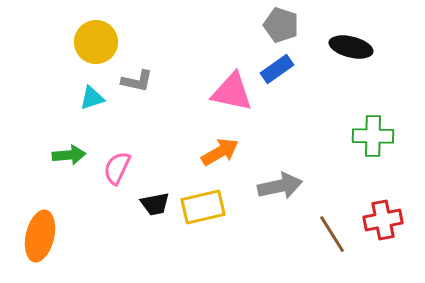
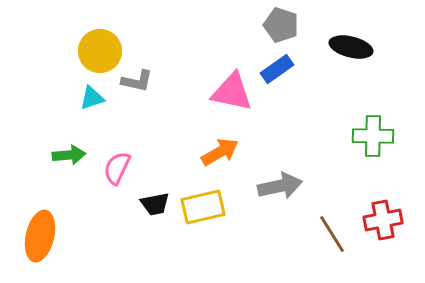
yellow circle: moved 4 px right, 9 px down
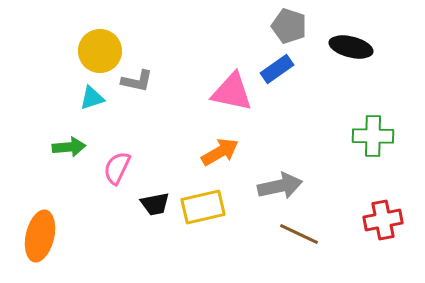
gray pentagon: moved 8 px right, 1 px down
green arrow: moved 8 px up
brown line: moved 33 px left; rotated 33 degrees counterclockwise
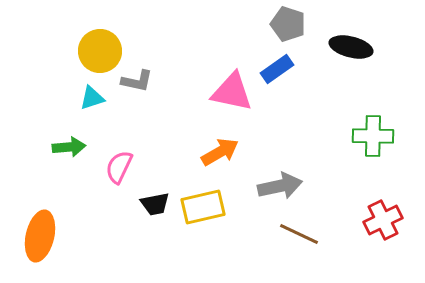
gray pentagon: moved 1 px left, 2 px up
pink semicircle: moved 2 px right, 1 px up
red cross: rotated 15 degrees counterclockwise
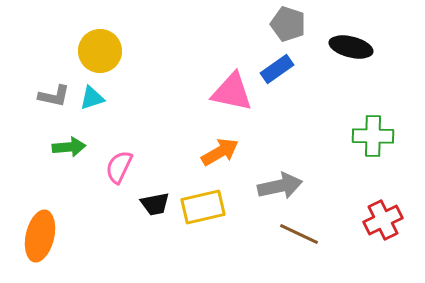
gray L-shape: moved 83 px left, 15 px down
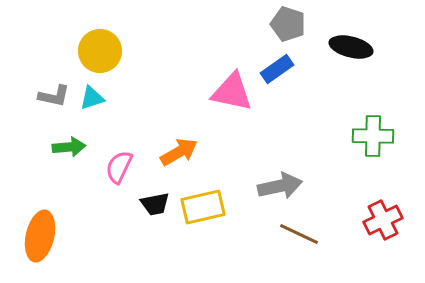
orange arrow: moved 41 px left
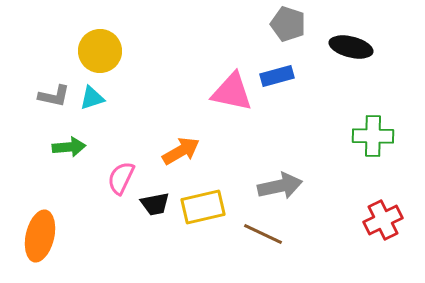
blue rectangle: moved 7 px down; rotated 20 degrees clockwise
orange arrow: moved 2 px right, 1 px up
pink semicircle: moved 2 px right, 11 px down
brown line: moved 36 px left
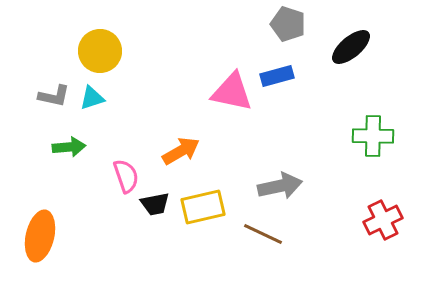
black ellipse: rotated 54 degrees counterclockwise
pink semicircle: moved 5 px right, 2 px up; rotated 136 degrees clockwise
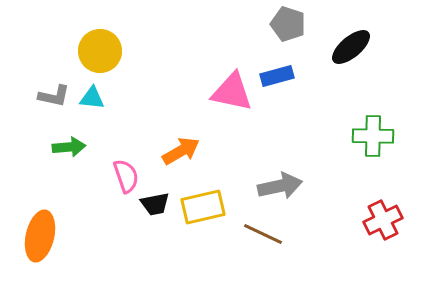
cyan triangle: rotated 24 degrees clockwise
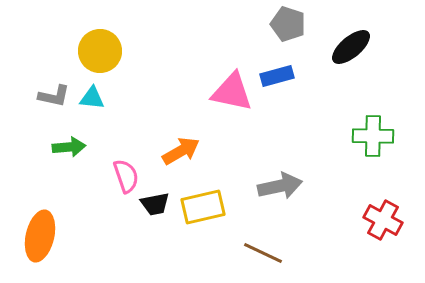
red cross: rotated 36 degrees counterclockwise
brown line: moved 19 px down
